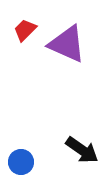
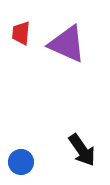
red trapezoid: moved 4 px left, 3 px down; rotated 40 degrees counterclockwise
black arrow: rotated 20 degrees clockwise
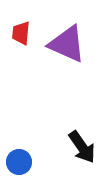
black arrow: moved 3 px up
blue circle: moved 2 px left
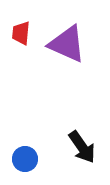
blue circle: moved 6 px right, 3 px up
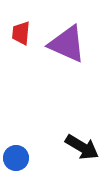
black arrow: rotated 24 degrees counterclockwise
blue circle: moved 9 px left, 1 px up
